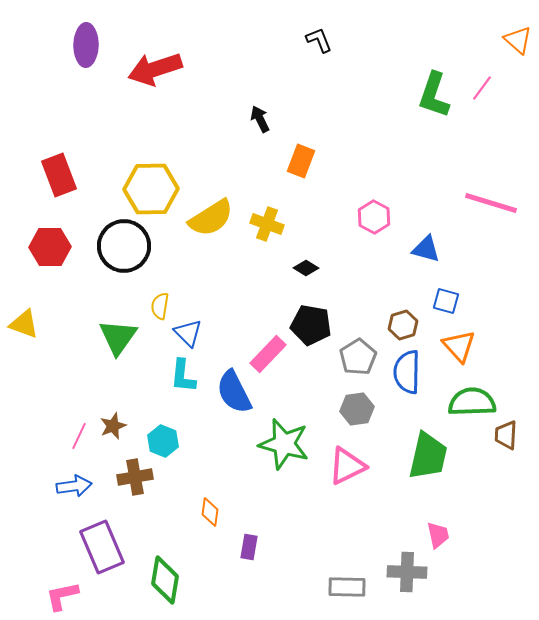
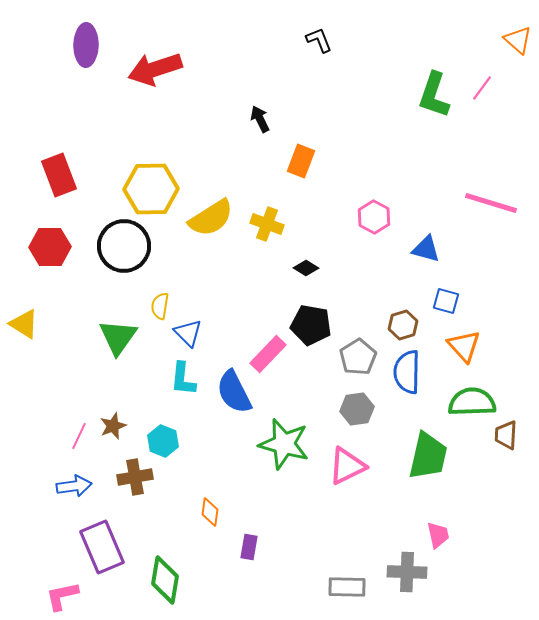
yellow triangle at (24, 324): rotated 12 degrees clockwise
orange triangle at (459, 346): moved 5 px right
cyan L-shape at (183, 376): moved 3 px down
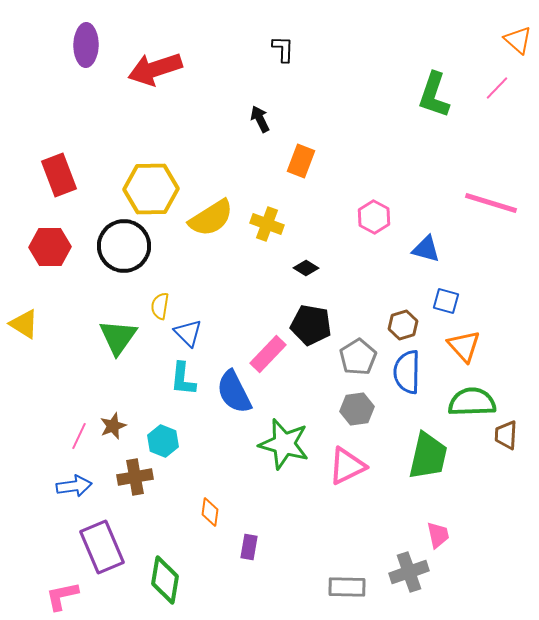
black L-shape at (319, 40): moved 36 px left, 9 px down; rotated 24 degrees clockwise
pink line at (482, 88): moved 15 px right; rotated 8 degrees clockwise
gray cross at (407, 572): moved 2 px right; rotated 21 degrees counterclockwise
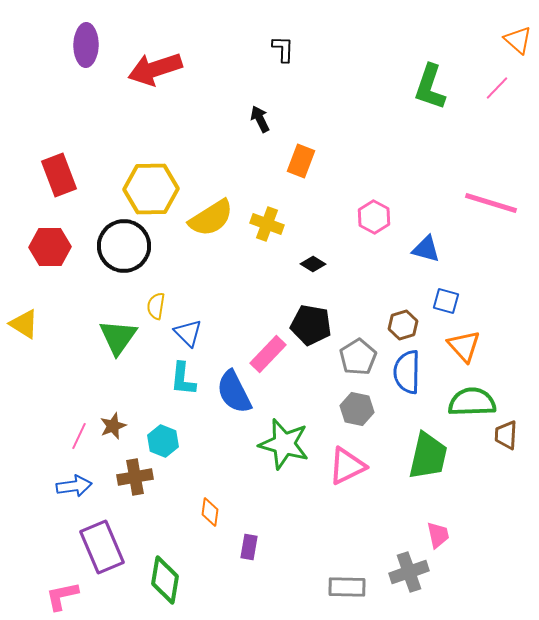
green L-shape at (434, 95): moved 4 px left, 8 px up
black diamond at (306, 268): moved 7 px right, 4 px up
yellow semicircle at (160, 306): moved 4 px left
gray hexagon at (357, 409): rotated 20 degrees clockwise
